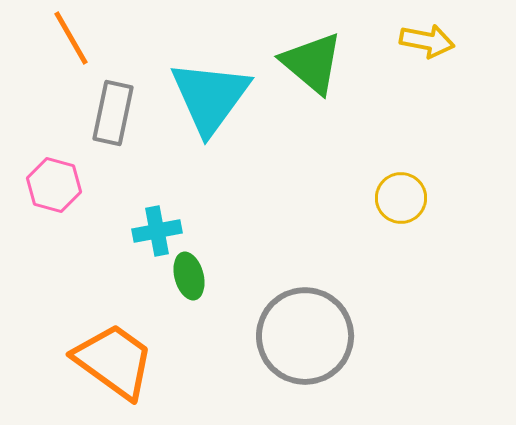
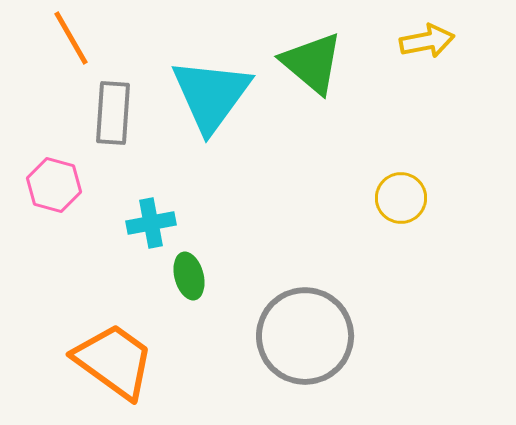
yellow arrow: rotated 22 degrees counterclockwise
cyan triangle: moved 1 px right, 2 px up
gray rectangle: rotated 8 degrees counterclockwise
cyan cross: moved 6 px left, 8 px up
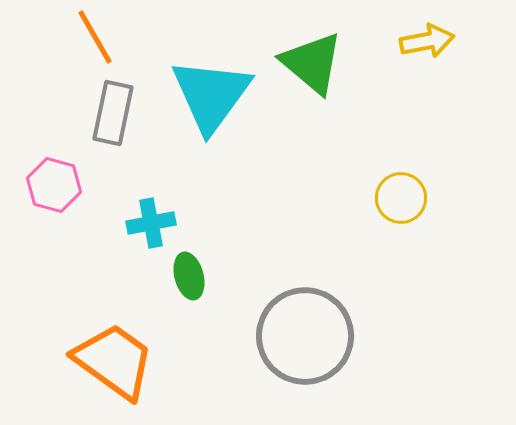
orange line: moved 24 px right, 1 px up
gray rectangle: rotated 8 degrees clockwise
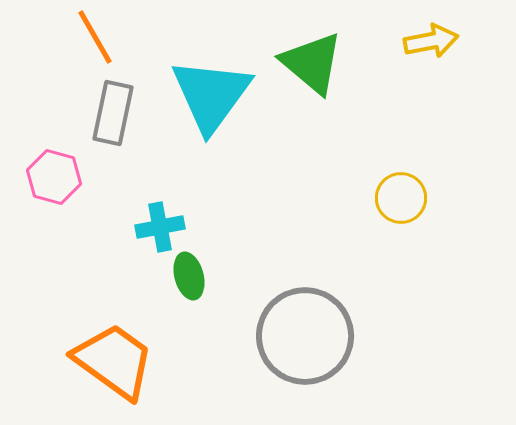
yellow arrow: moved 4 px right
pink hexagon: moved 8 px up
cyan cross: moved 9 px right, 4 px down
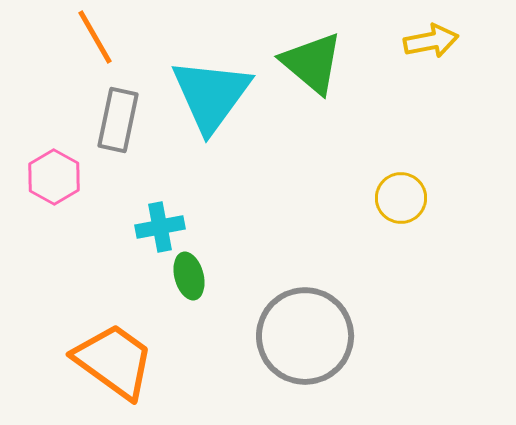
gray rectangle: moved 5 px right, 7 px down
pink hexagon: rotated 14 degrees clockwise
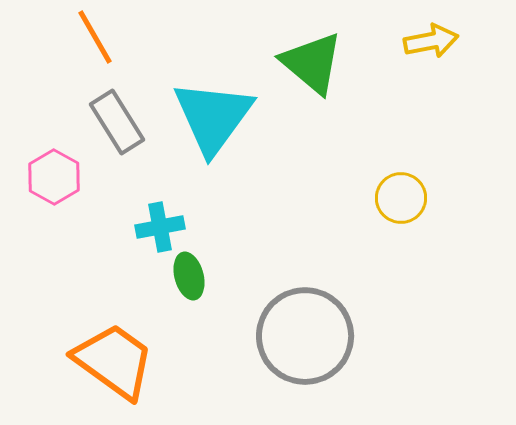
cyan triangle: moved 2 px right, 22 px down
gray rectangle: moved 1 px left, 2 px down; rotated 44 degrees counterclockwise
